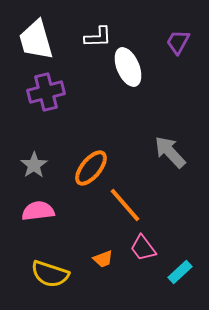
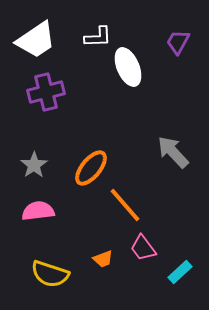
white trapezoid: rotated 108 degrees counterclockwise
gray arrow: moved 3 px right
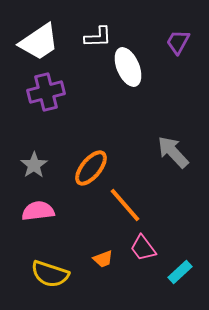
white trapezoid: moved 3 px right, 2 px down
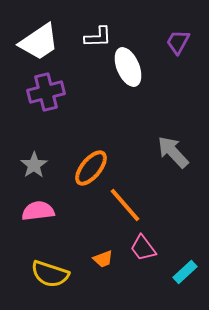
cyan rectangle: moved 5 px right
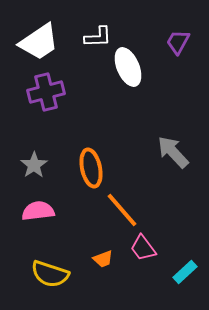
orange ellipse: rotated 51 degrees counterclockwise
orange line: moved 3 px left, 5 px down
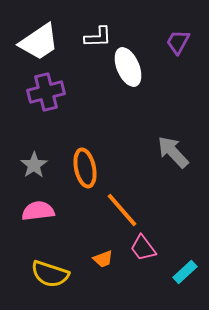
orange ellipse: moved 6 px left
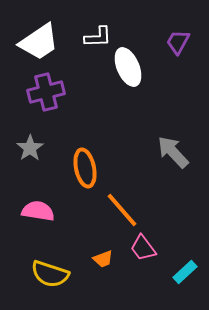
gray star: moved 4 px left, 17 px up
pink semicircle: rotated 16 degrees clockwise
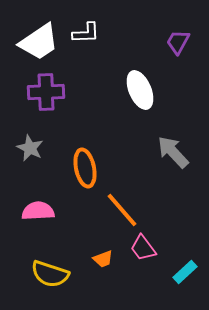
white L-shape: moved 12 px left, 4 px up
white ellipse: moved 12 px right, 23 px down
purple cross: rotated 12 degrees clockwise
gray star: rotated 12 degrees counterclockwise
pink semicircle: rotated 12 degrees counterclockwise
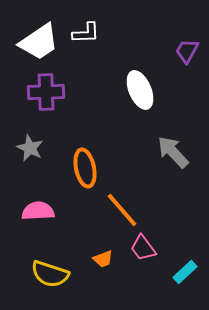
purple trapezoid: moved 9 px right, 9 px down
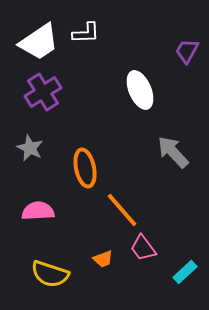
purple cross: moved 3 px left; rotated 30 degrees counterclockwise
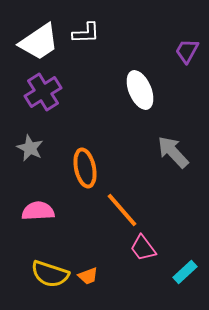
orange trapezoid: moved 15 px left, 17 px down
